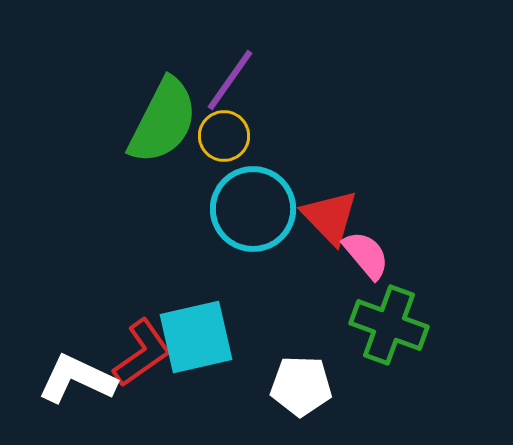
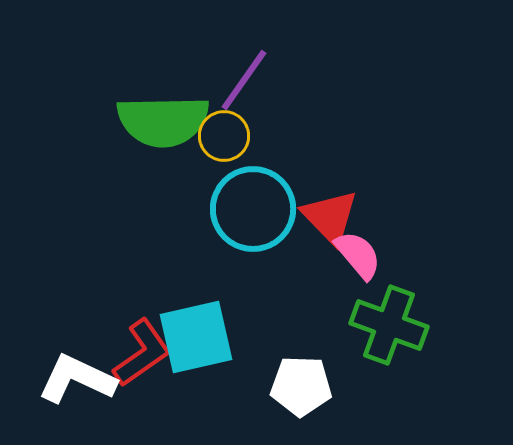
purple line: moved 14 px right
green semicircle: rotated 62 degrees clockwise
pink semicircle: moved 8 px left
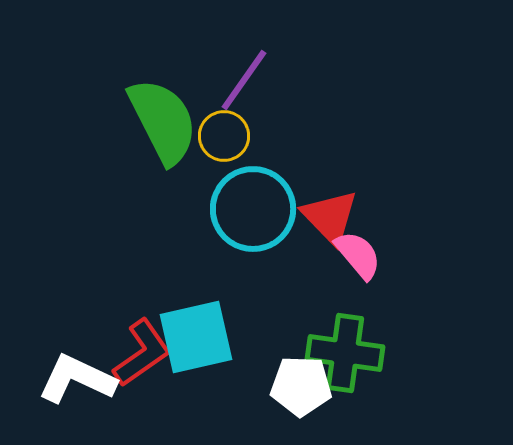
green semicircle: rotated 116 degrees counterclockwise
green cross: moved 44 px left, 28 px down; rotated 12 degrees counterclockwise
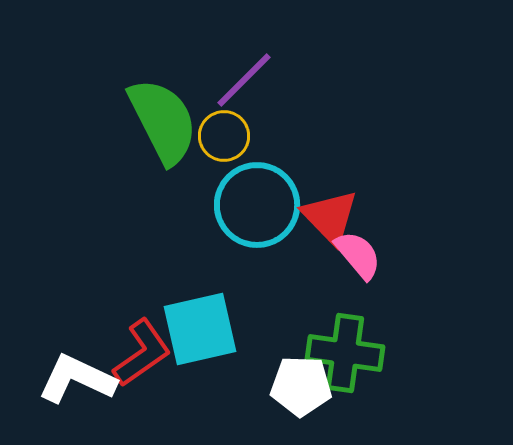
purple line: rotated 10 degrees clockwise
cyan circle: moved 4 px right, 4 px up
cyan square: moved 4 px right, 8 px up
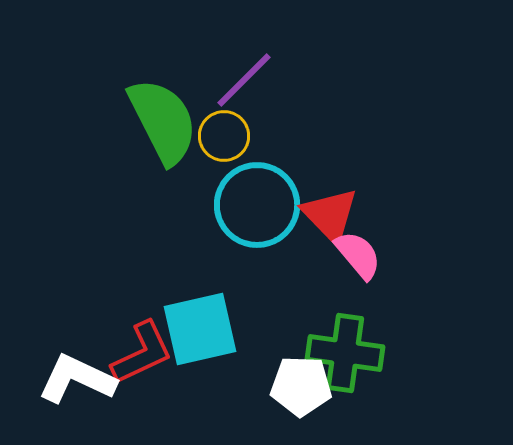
red triangle: moved 2 px up
red L-shape: rotated 10 degrees clockwise
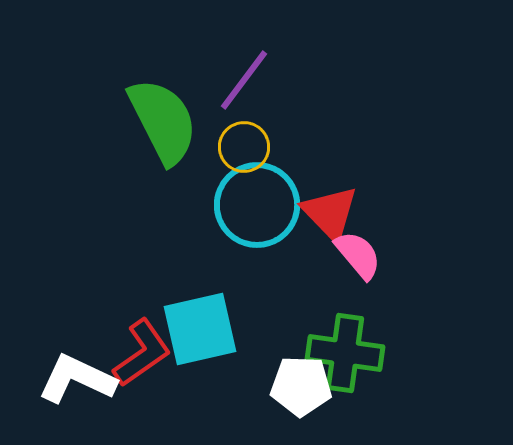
purple line: rotated 8 degrees counterclockwise
yellow circle: moved 20 px right, 11 px down
red triangle: moved 2 px up
red L-shape: rotated 10 degrees counterclockwise
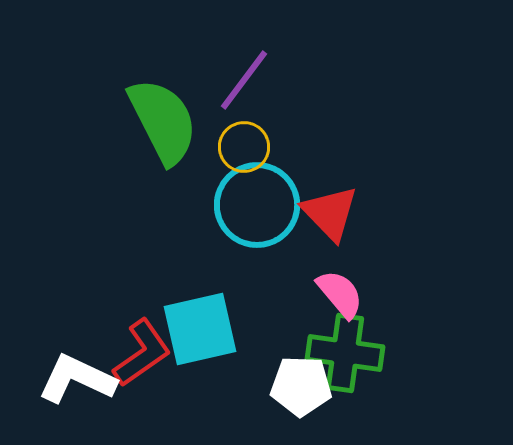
pink semicircle: moved 18 px left, 39 px down
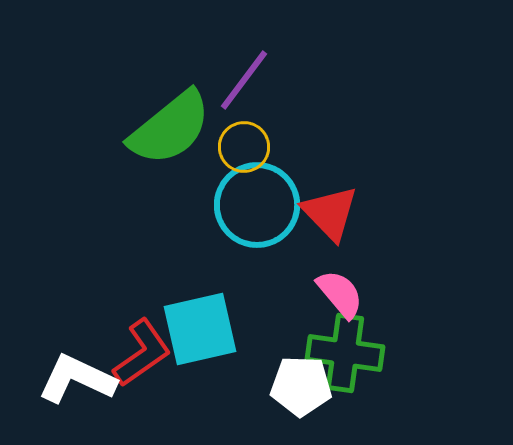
green semicircle: moved 7 px right, 7 px down; rotated 78 degrees clockwise
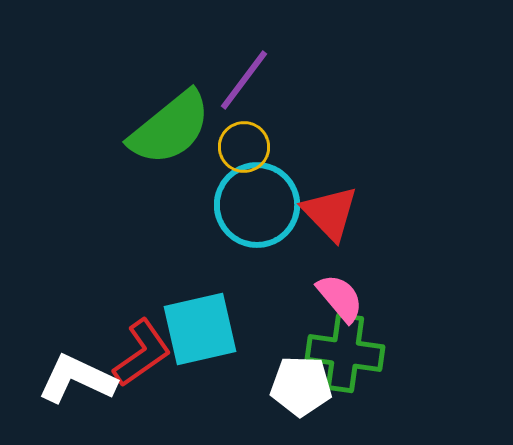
pink semicircle: moved 4 px down
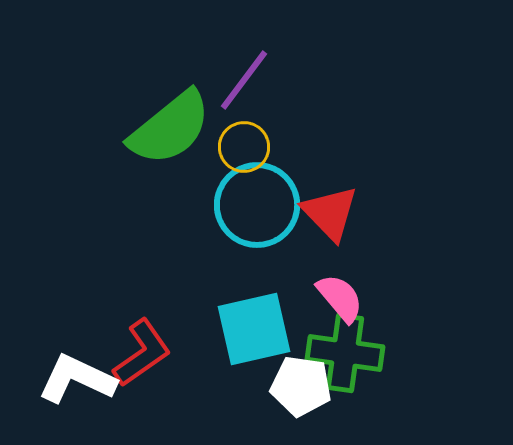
cyan square: moved 54 px right
white pentagon: rotated 6 degrees clockwise
